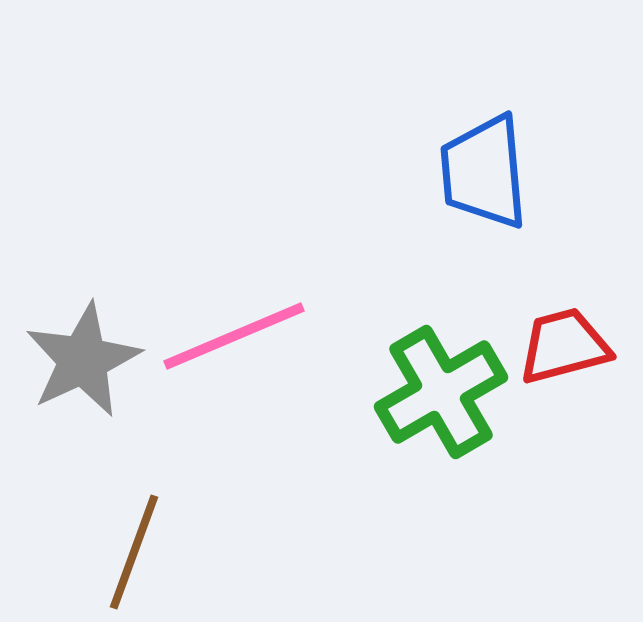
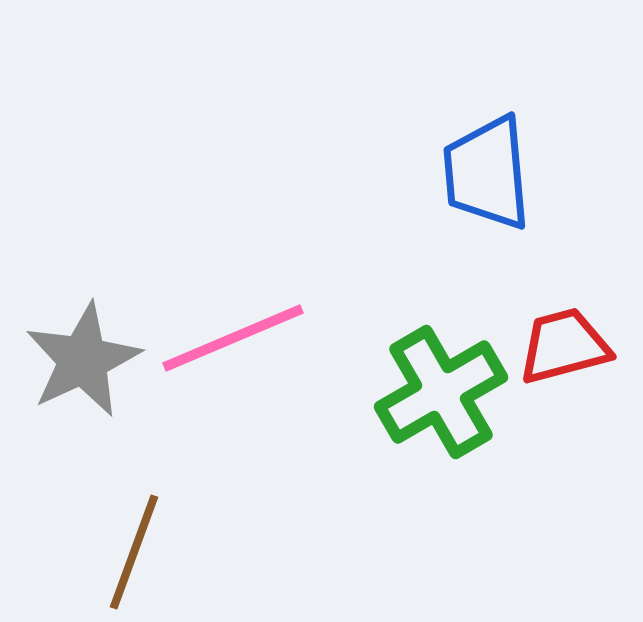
blue trapezoid: moved 3 px right, 1 px down
pink line: moved 1 px left, 2 px down
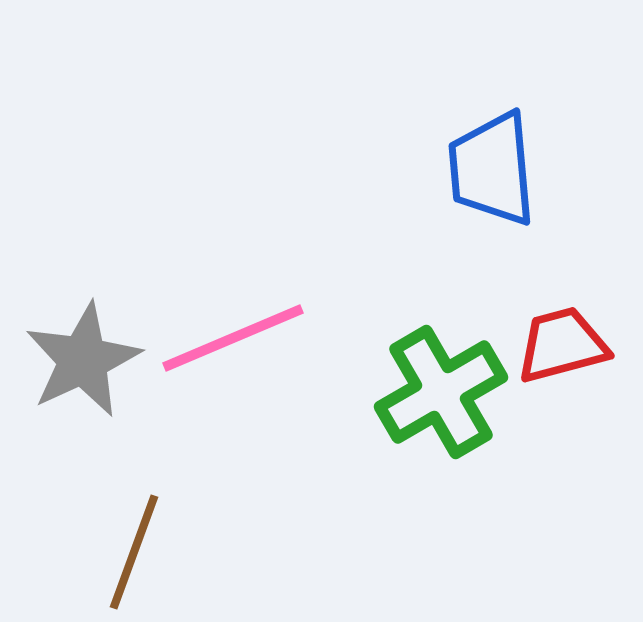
blue trapezoid: moved 5 px right, 4 px up
red trapezoid: moved 2 px left, 1 px up
